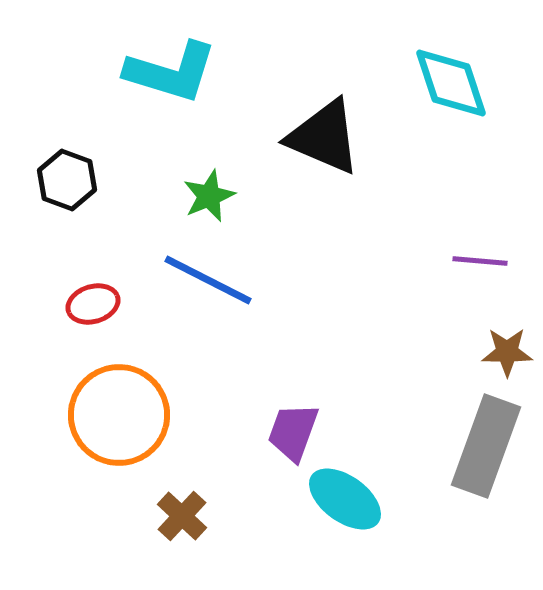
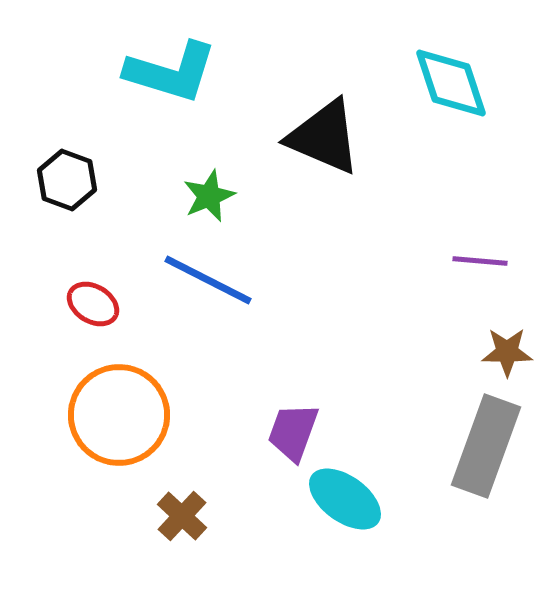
red ellipse: rotated 48 degrees clockwise
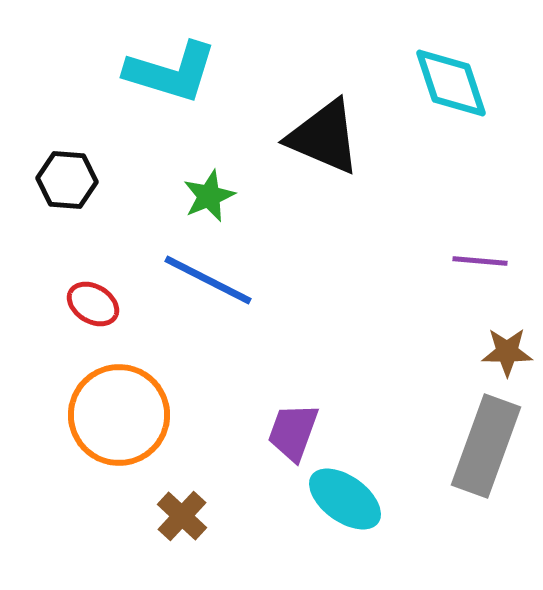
black hexagon: rotated 16 degrees counterclockwise
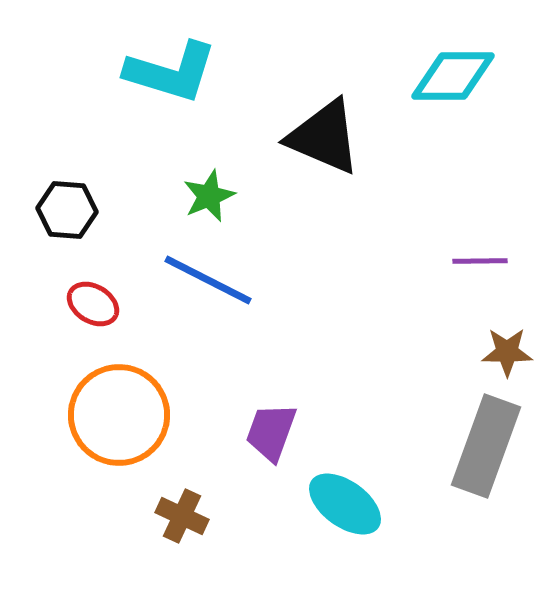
cyan diamond: moved 2 px right, 7 px up; rotated 72 degrees counterclockwise
black hexagon: moved 30 px down
purple line: rotated 6 degrees counterclockwise
purple trapezoid: moved 22 px left
cyan ellipse: moved 5 px down
brown cross: rotated 18 degrees counterclockwise
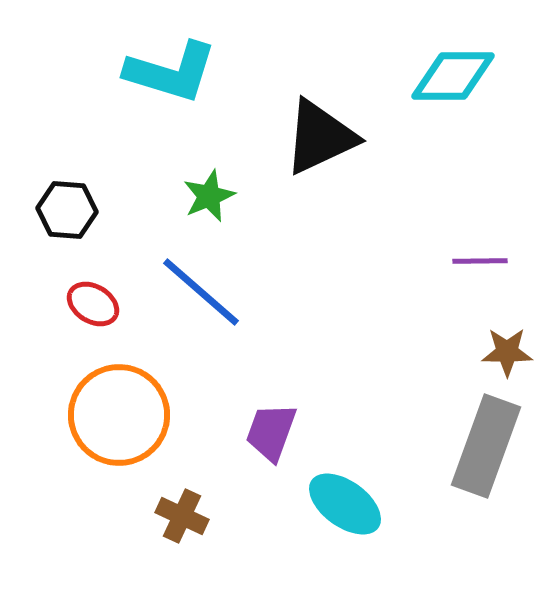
black triangle: moved 4 px left; rotated 48 degrees counterclockwise
blue line: moved 7 px left, 12 px down; rotated 14 degrees clockwise
